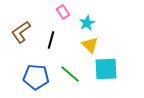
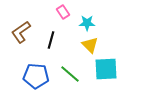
cyan star: rotated 28 degrees clockwise
blue pentagon: moved 1 px up
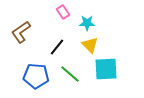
black line: moved 6 px right, 7 px down; rotated 24 degrees clockwise
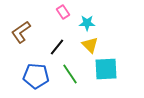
green line: rotated 15 degrees clockwise
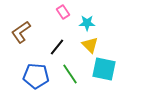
cyan square: moved 2 px left; rotated 15 degrees clockwise
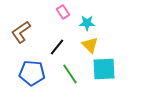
cyan square: rotated 15 degrees counterclockwise
blue pentagon: moved 4 px left, 3 px up
